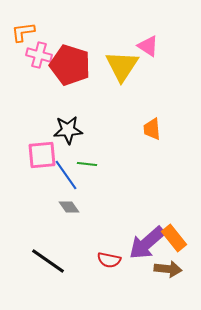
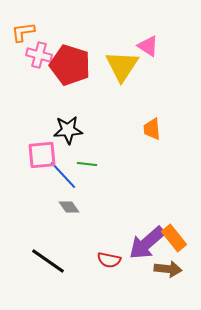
blue line: moved 3 px left; rotated 8 degrees counterclockwise
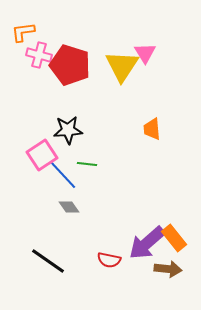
pink triangle: moved 3 px left, 7 px down; rotated 25 degrees clockwise
pink square: rotated 28 degrees counterclockwise
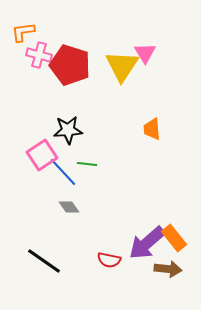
blue line: moved 3 px up
black line: moved 4 px left
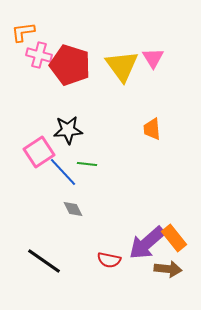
pink triangle: moved 8 px right, 5 px down
yellow triangle: rotated 9 degrees counterclockwise
pink square: moved 3 px left, 3 px up
gray diamond: moved 4 px right, 2 px down; rotated 10 degrees clockwise
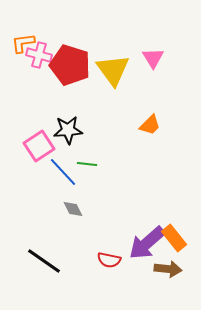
orange L-shape: moved 11 px down
yellow triangle: moved 9 px left, 4 px down
orange trapezoid: moved 2 px left, 4 px up; rotated 130 degrees counterclockwise
pink square: moved 6 px up
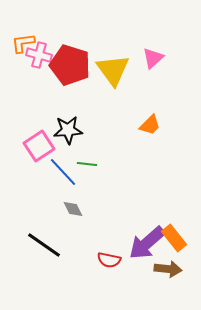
pink triangle: rotated 20 degrees clockwise
black line: moved 16 px up
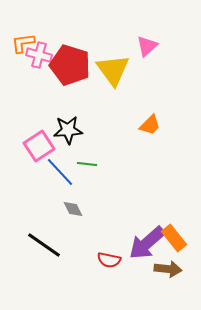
pink triangle: moved 6 px left, 12 px up
blue line: moved 3 px left
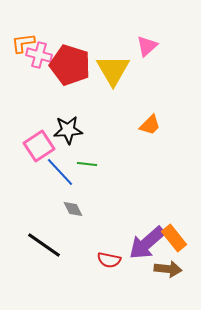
yellow triangle: rotated 6 degrees clockwise
